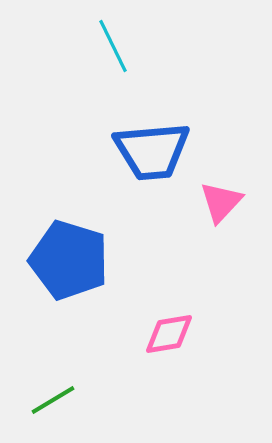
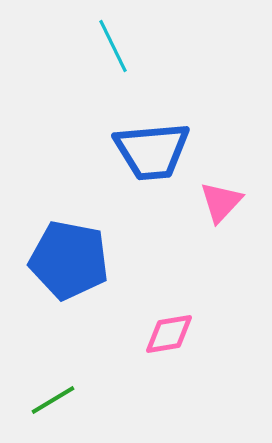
blue pentagon: rotated 6 degrees counterclockwise
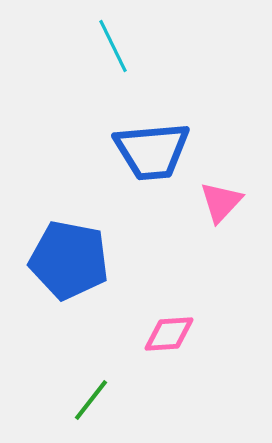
pink diamond: rotated 6 degrees clockwise
green line: moved 38 px right; rotated 21 degrees counterclockwise
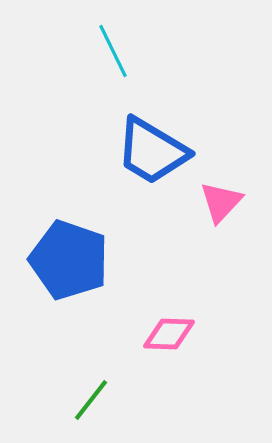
cyan line: moved 5 px down
blue trapezoid: rotated 36 degrees clockwise
blue pentagon: rotated 8 degrees clockwise
pink diamond: rotated 6 degrees clockwise
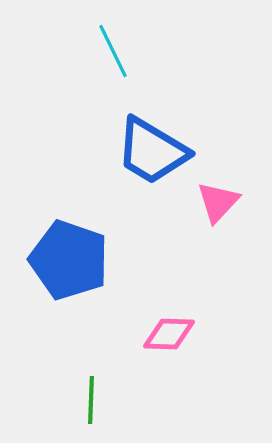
pink triangle: moved 3 px left
green line: rotated 36 degrees counterclockwise
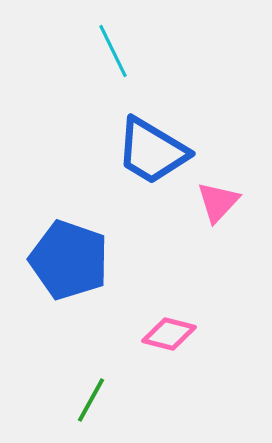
pink diamond: rotated 12 degrees clockwise
green line: rotated 27 degrees clockwise
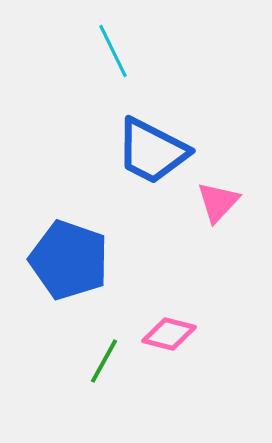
blue trapezoid: rotated 4 degrees counterclockwise
green line: moved 13 px right, 39 px up
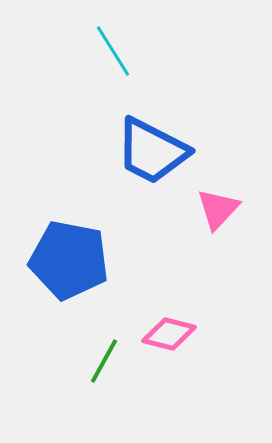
cyan line: rotated 6 degrees counterclockwise
pink triangle: moved 7 px down
blue pentagon: rotated 8 degrees counterclockwise
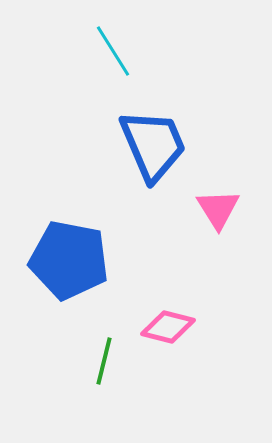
blue trapezoid: moved 1 px right, 6 px up; rotated 140 degrees counterclockwise
pink triangle: rotated 15 degrees counterclockwise
pink diamond: moved 1 px left, 7 px up
green line: rotated 15 degrees counterclockwise
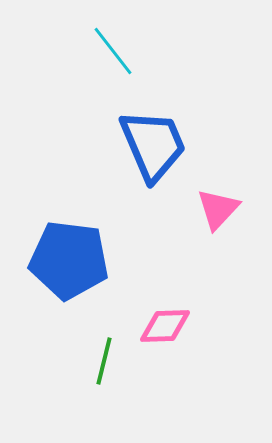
cyan line: rotated 6 degrees counterclockwise
pink triangle: rotated 15 degrees clockwise
blue pentagon: rotated 4 degrees counterclockwise
pink diamond: moved 3 px left, 1 px up; rotated 16 degrees counterclockwise
